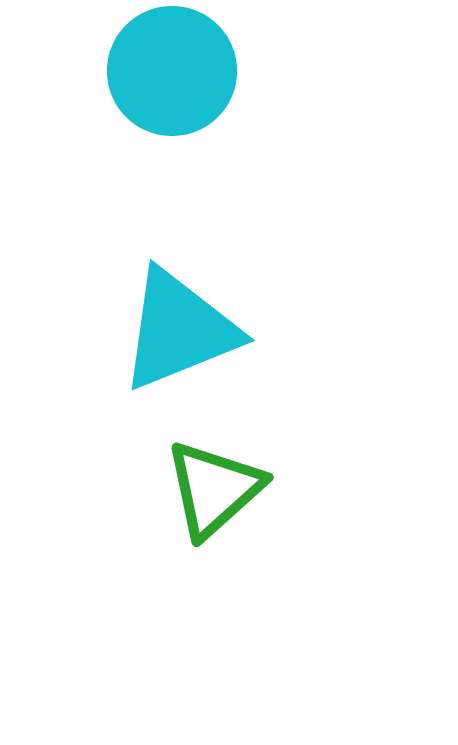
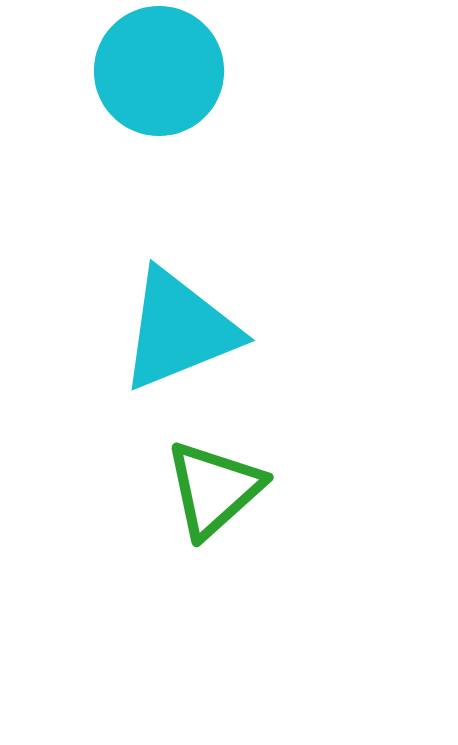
cyan circle: moved 13 px left
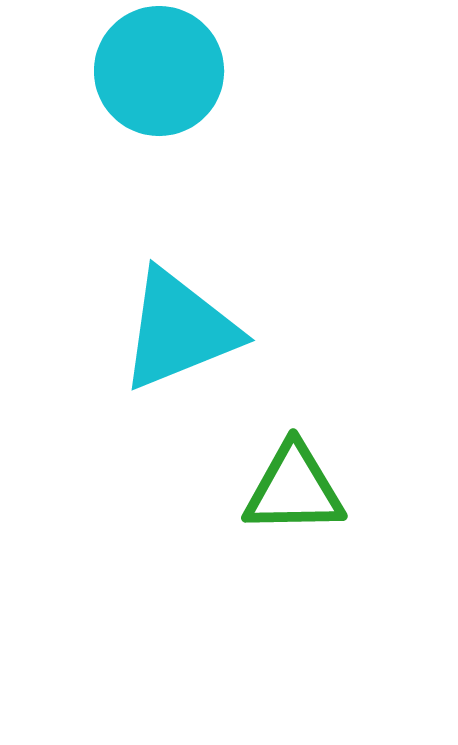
green triangle: moved 80 px right; rotated 41 degrees clockwise
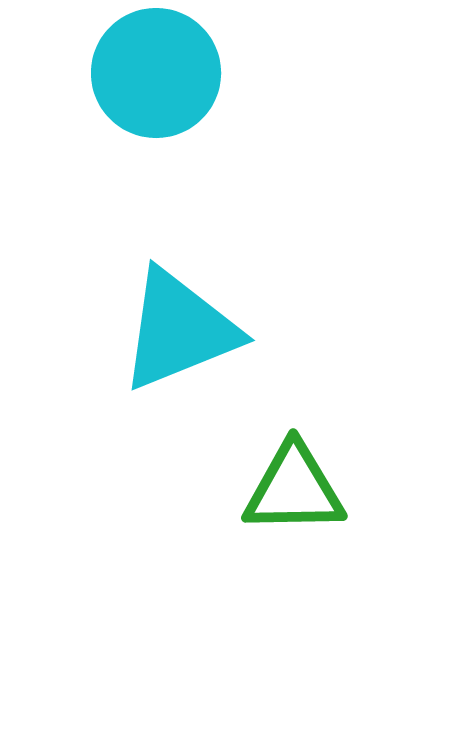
cyan circle: moved 3 px left, 2 px down
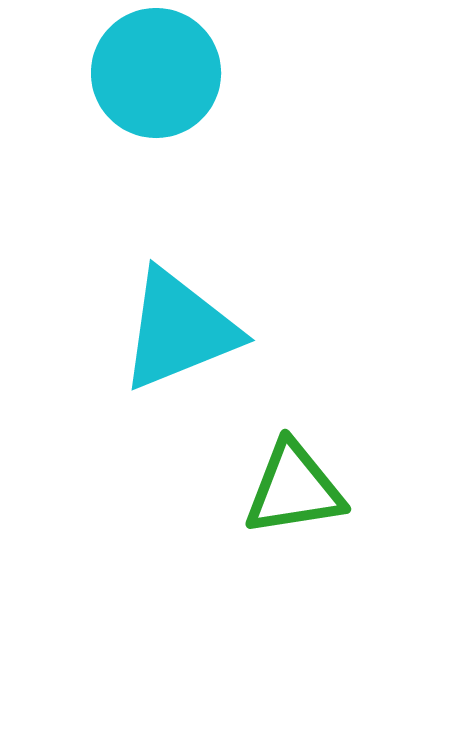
green triangle: rotated 8 degrees counterclockwise
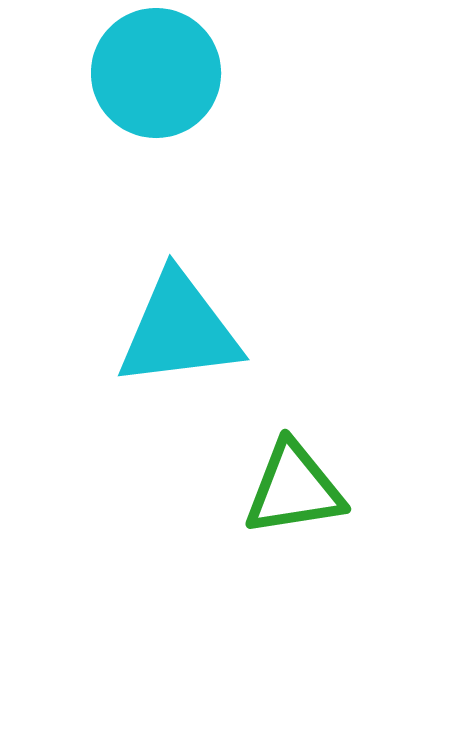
cyan triangle: rotated 15 degrees clockwise
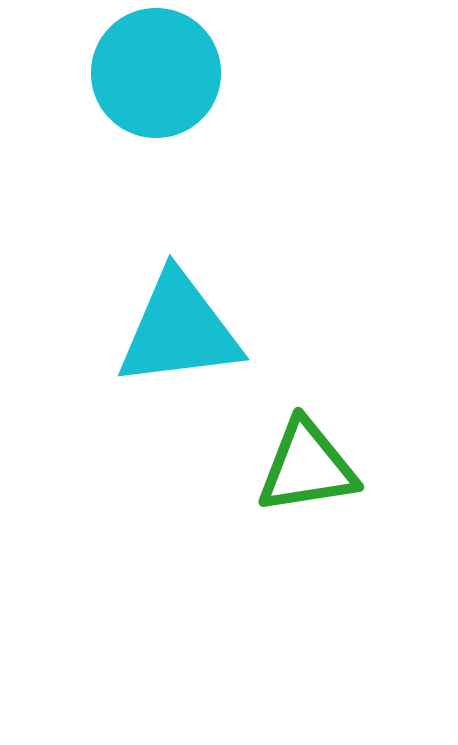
green triangle: moved 13 px right, 22 px up
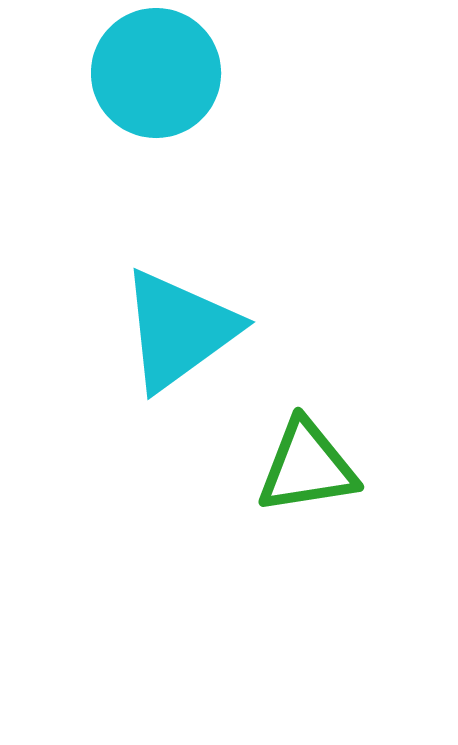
cyan triangle: rotated 29 degrees counterclockwise
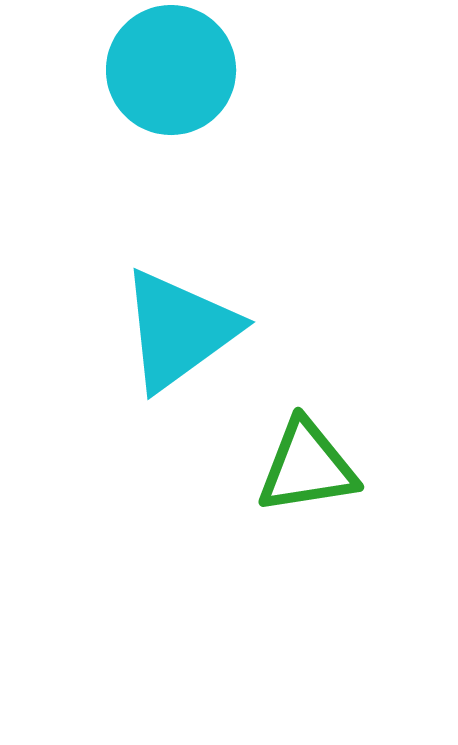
cyan circle: moved 15 px right, 3 px up
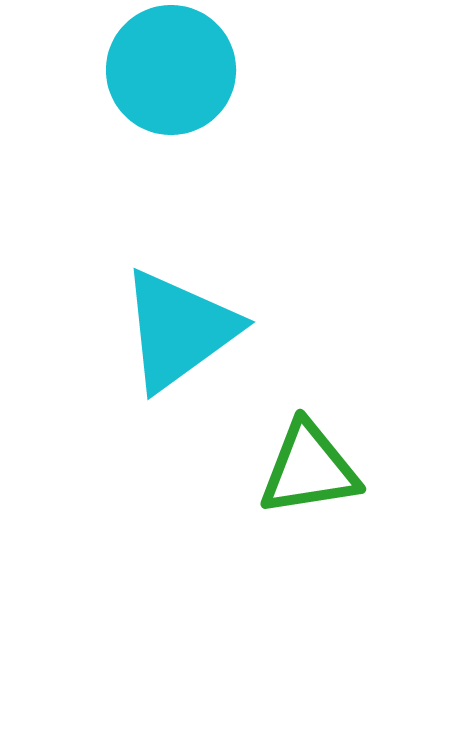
green triangle: moved 2 px right, 2 px down
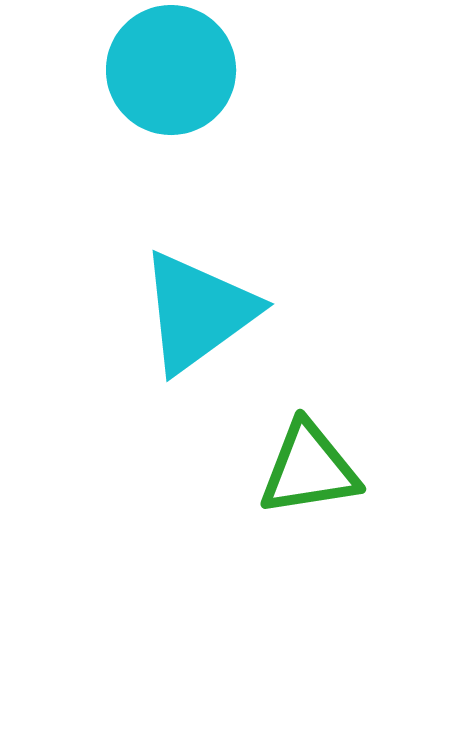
cyan triangle: moved 19 px right, 18 px up
